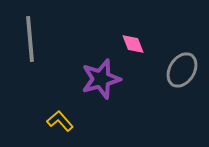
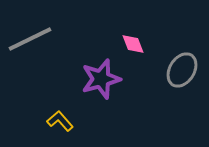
gray line: rotated 69 degrees clockwise
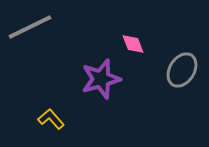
gray line: moved 12 px up
yellow L-shape: moved 9 px left, 2 px up
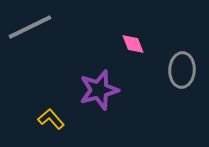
gray ellipse: rotated 28 degrees counterclockwise
purple star: moved 2 px left, 11 px down
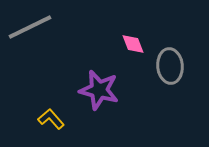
gray ellipse: moved 12 px left, 4 px up; rotated 8 degrees counterclockwise
purple star: rotated 30 degrees clockwise
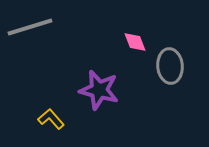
gray line: rotated 9 degrees clockwise
pink diamond: moved 2 px right, 2 px up
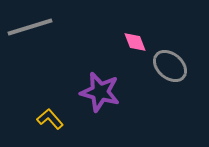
gray ellipse: rotated 44 degrees counterclockwise
purple star: moved 1 px right, 2 px down
yellow L-shape: moved 1 px left
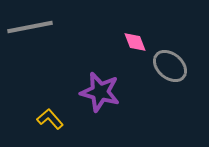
gray line: rotated 6 degrees clockwise
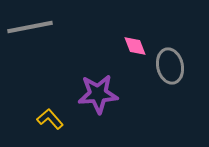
pink diamond: moved 4 px down
gray ellipse: rotated 36 degrees clockwise
purple star: moved 2 px left, 2 px down; rotated 18 degrees counterclockwise
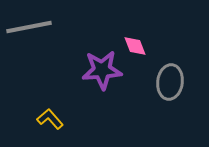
gray line: moved 1 px left
gray ellipse: moved 16 px down; rotated 20 degrees clockwise
purple star: moved 4 px right, 24 px up
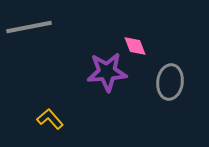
purple star: moved 5 px right, 2 px down
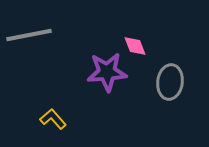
gray line: moved 8 px down
yellow L-shape: moved 3 px right
